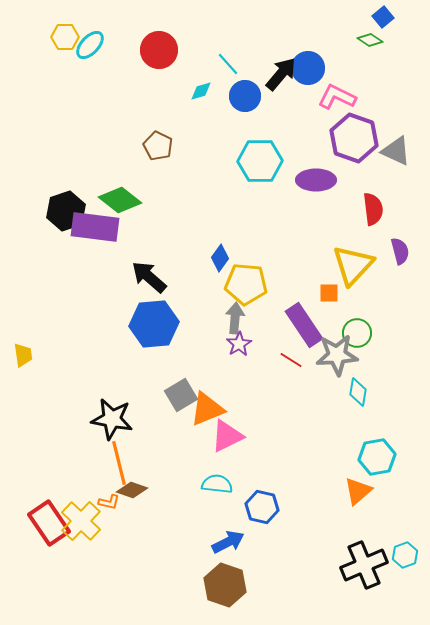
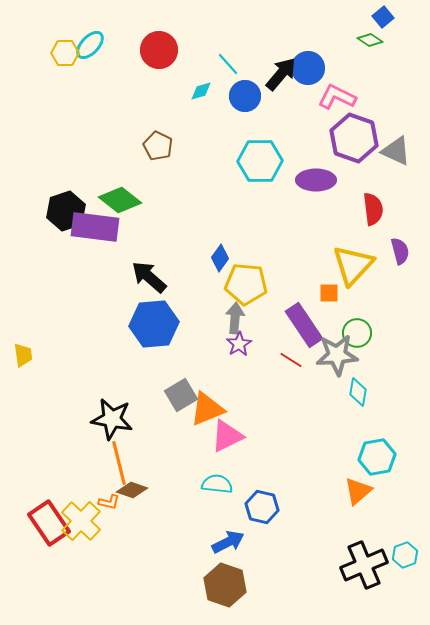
yellow hexagon at (65, 37): moved 16 px down
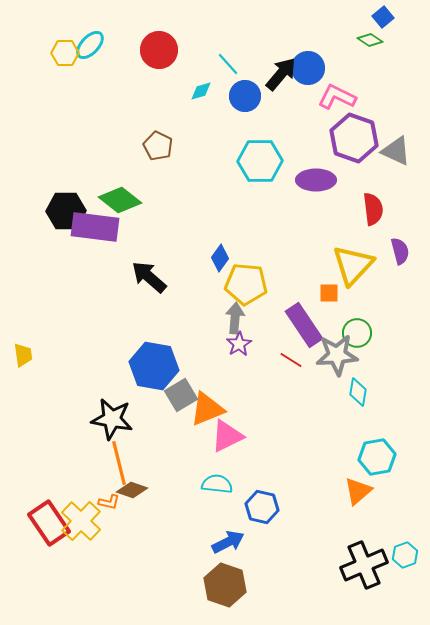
black hexagon at (66, 211): rotated 18 degrees clockwise
blue hexagon at (154, 324): moved 42 px down; rotated 15 degrees clockwise
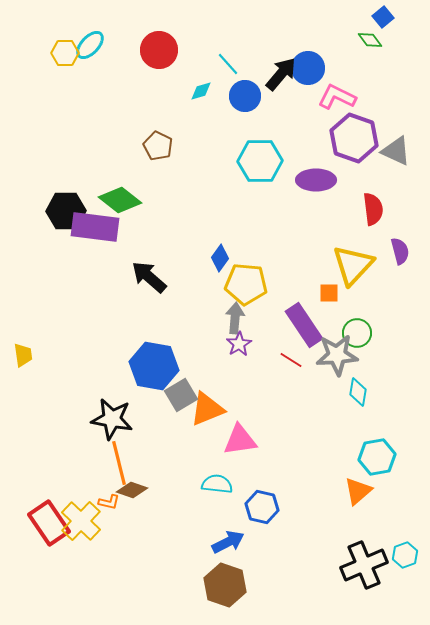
green diamond at (370, 40): rotated 20 degrees clockwise
pink triangle at (227, 436): moved 13 px right, 4 px down; rotated 18 degrees clockwise
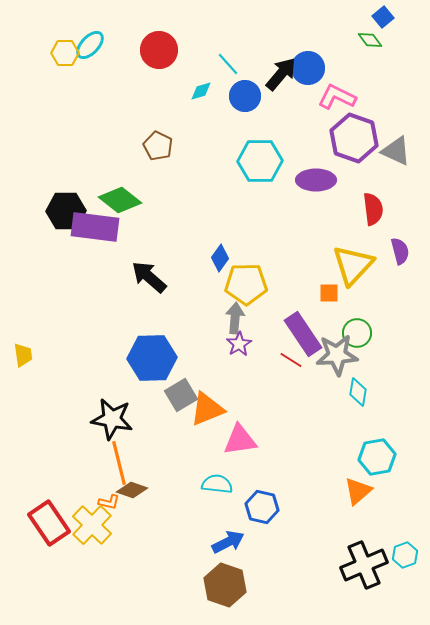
yellow pentagon at (246, 284): rotated 6 degrees counterclockwise
purple rectangle at (304, 325): moved 1 px left, 9 px down
blue hexagon at (154, 366): moved 2 px left, 8 px up; rotated 12 degrees counterclockwise
yellow cross at (81, 521): moved 11 px right, 4 px down
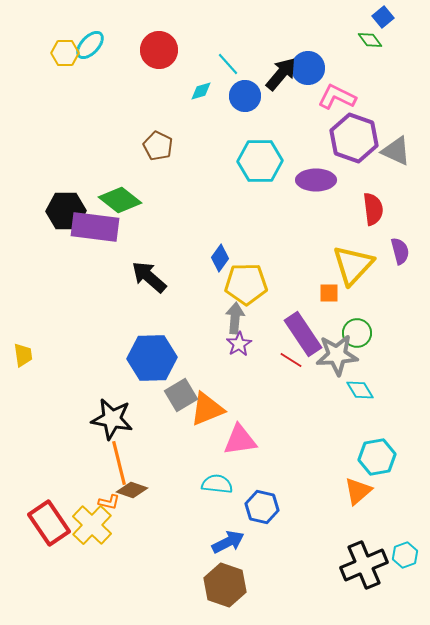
cyan diamond at (358, 392): moved 2 px right, 2 px up; rotated 40 degrees counterclockwise
